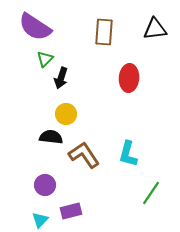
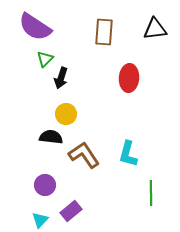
green line: rotated 35 degrees counterclockwise
purple rectangle: rotated 25 degrees counterclockwise
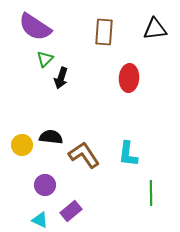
yellow circle: moved 44 px left, 31 px down
cyan L-shape: rotated 8 degrees counterclockwise
cyan triangle: rotated 48 degrees counterclockwise
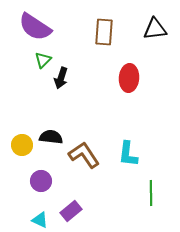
green triangle: moved 2 px left, 1 px down
purple circle: moved 4 px left, 4 px up
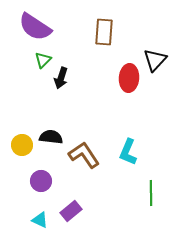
black triangle: moved 31 px down; rotated 40 degrees counterclockwise
cyan L-shape: moved 2 px up; rotated 16 degrees clockwise
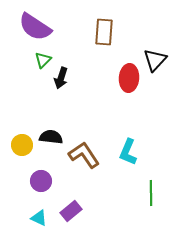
cyan triangle: moved 1 px left, 2 px up
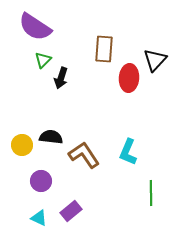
brown rectangle: moved 17 px down
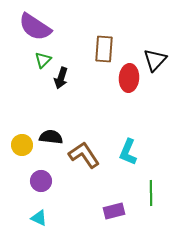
purple rectangle: moved 43 px right; rotated 25 degrees clockwise
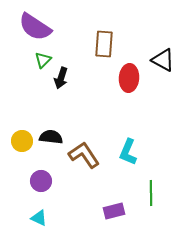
brown rectangle: moved 5 px up
black triangle: moved 8 px right; rotated 45 degrees counterclockwise
yellow circle: moved 4 px up
